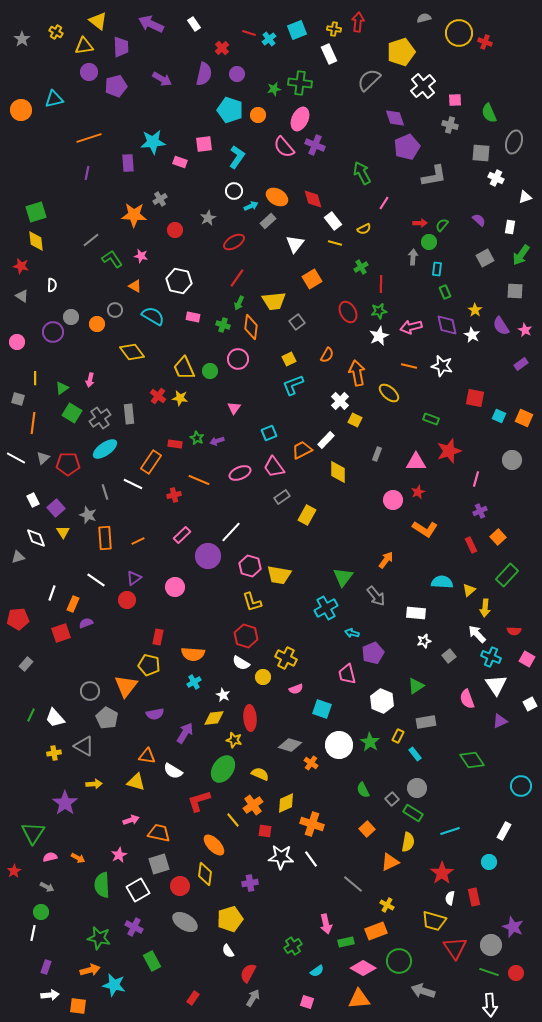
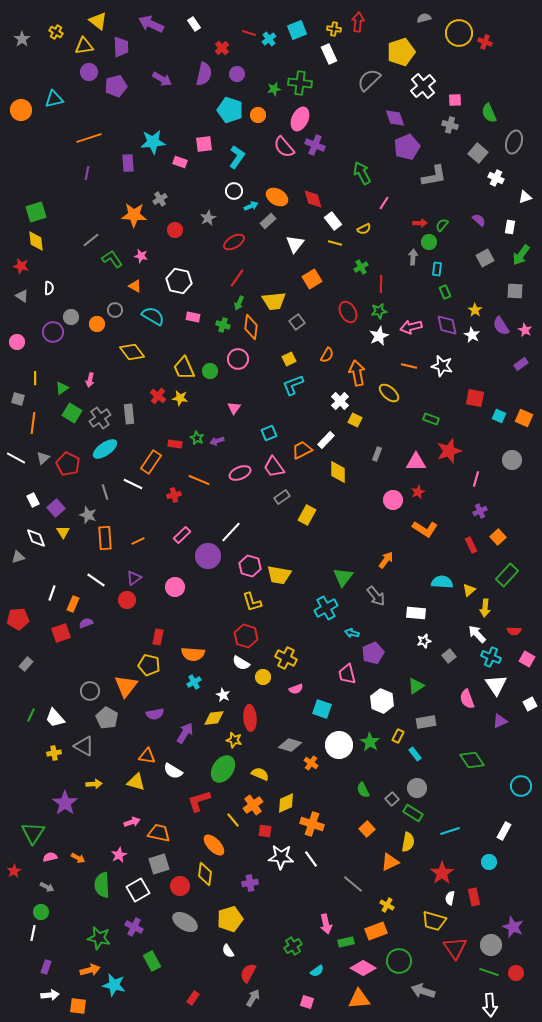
gray square at (481, 153): moved 3 px left; rotated 36 degrees clockwise
white semicircle at (52, 285): moved 3 px left, 3 px down
red pentagon at (68, 464): rotated 25 degrees clockwise
pink arrow at (131, 820): moved 1 px right, 2 px down
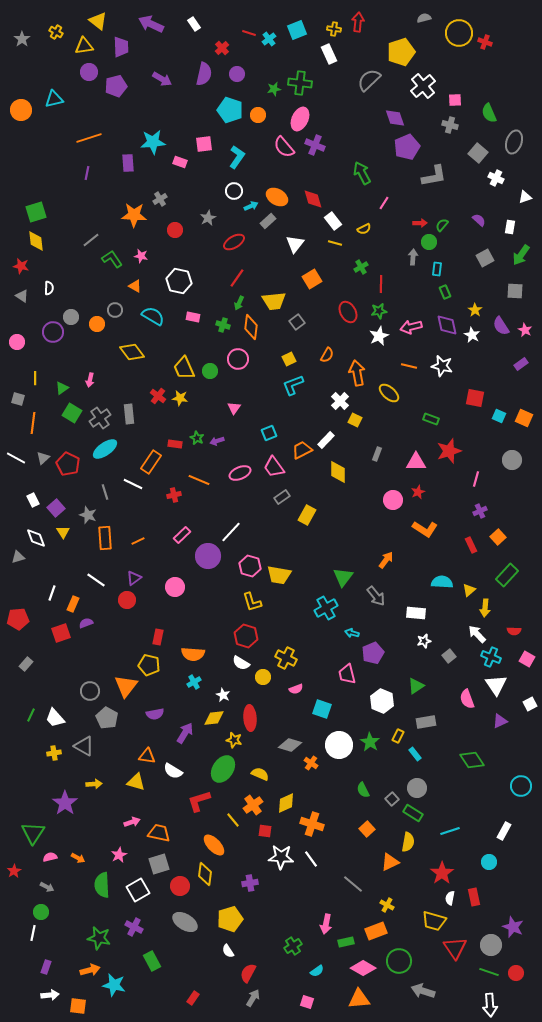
pink arrow at (326, 924): rotated 24 degrees clockwise
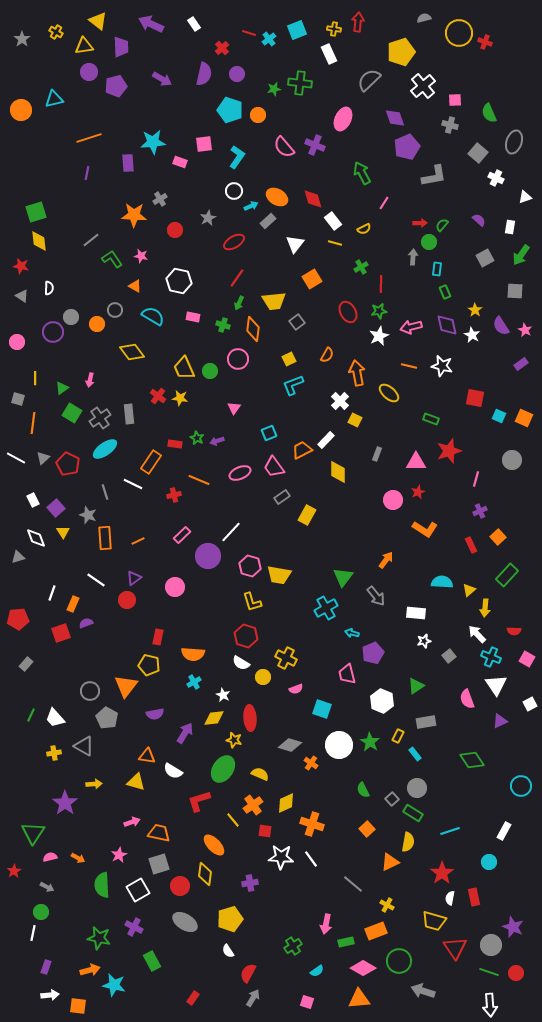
pink ellipse at (300, 119): moved 43 px right
yellow diamond at (36, 241): moved 3 px right
orange diamond at (251, 327): moved 2 px right, 2 px down
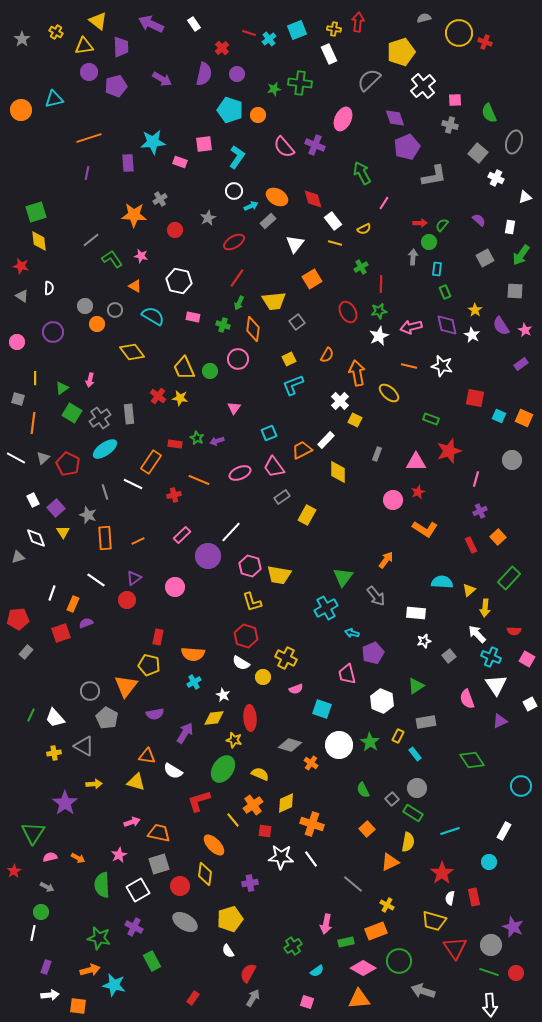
gray circle at (71, 317): moved 14 px right, 11 px up
green rectangle at (507, 575): moved 2 px right, 3 px down
gray rectangle at (26, 664): moved 12 px up
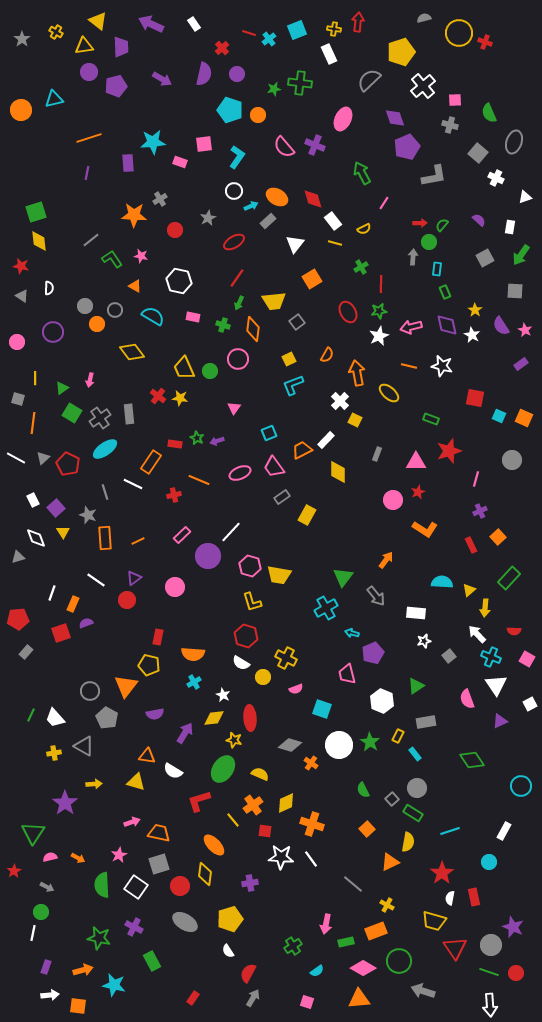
white square at (138, 890): moved 2 px left, 3 px up; rotated 25 degrees counterclockwise
orange arrow at (90, 970): moved 7 px left
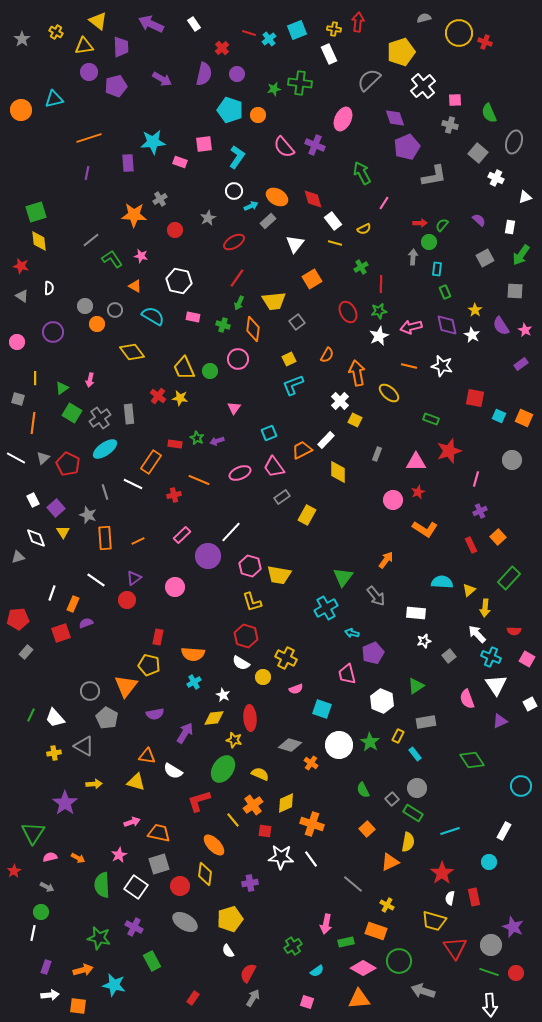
orange rectangle at (376, 931): rotated 40 degrees clockwise
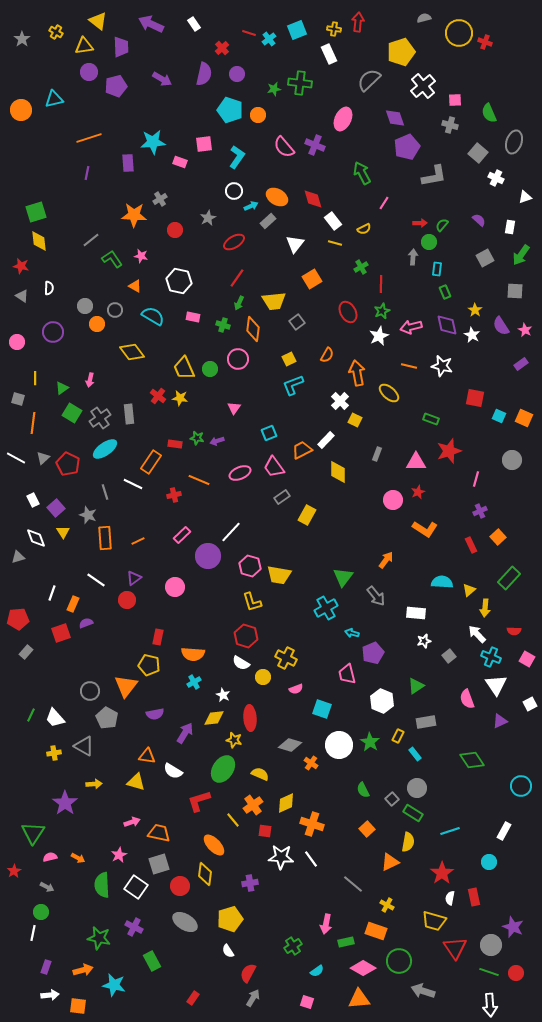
green star at (379, 311): moved 3 px right; rotated 14 degrees counterclockwise
green circle at (210, 371): moved 2 px up
green star at (197, 438): rotated 16 degrees counterclockwise
